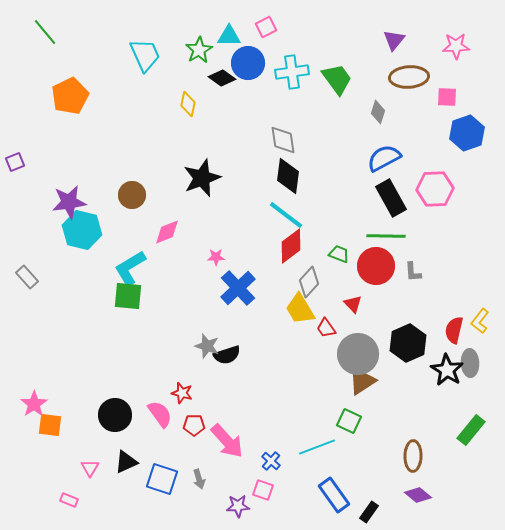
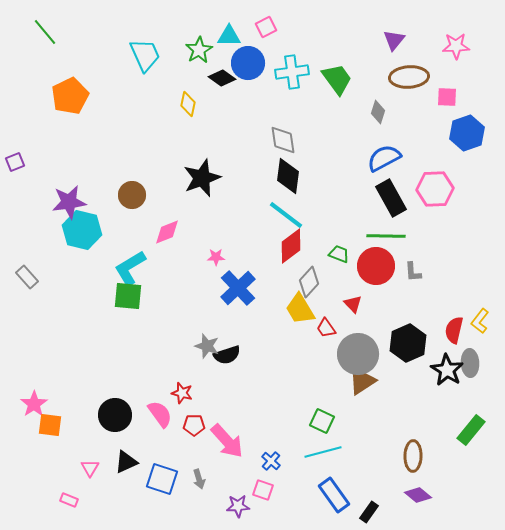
green square at (349, 421): moved 27 px left
cyan line at (317, 447): moved 6 px right, 5 px down; rotated 6 degrees clockwise
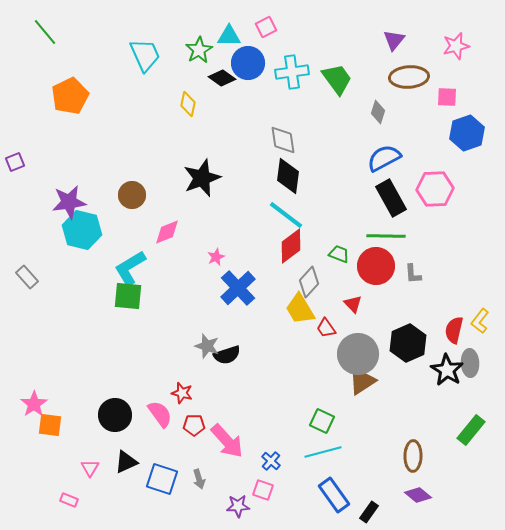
pink star at (456, 46): rotated 12 degrees counterclockwise
pink star at (216, 257): rotated 24 degrees counterclockwise
gray L-shape at (413, 272): moved 2 px down
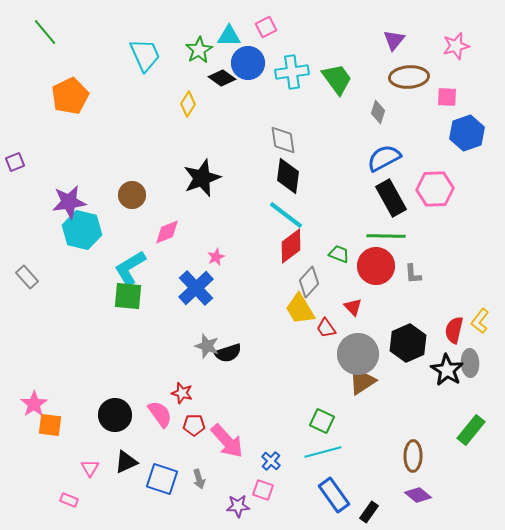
yellow diamond at (188, 104): rotated 20 degrees clockwise
blue cross at (238, 288): moved 42 px left
red triangle at (353, 304): moved 3 px down
black semicircle at (227, 355): moved 1 px right, 2 px up
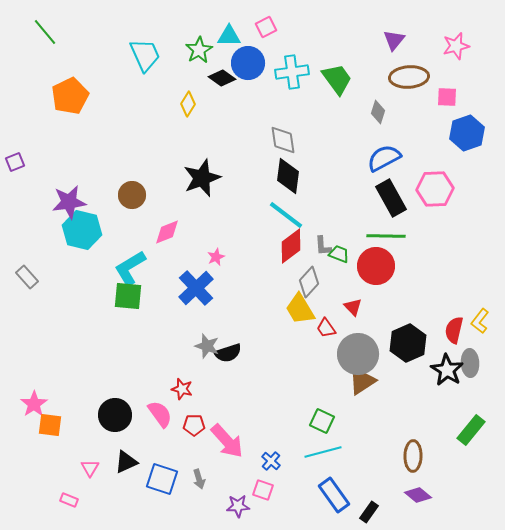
gray L-shape at (413, 274): moved 90 px left, 28 px up
red star at (182, 393): moved 4 px up
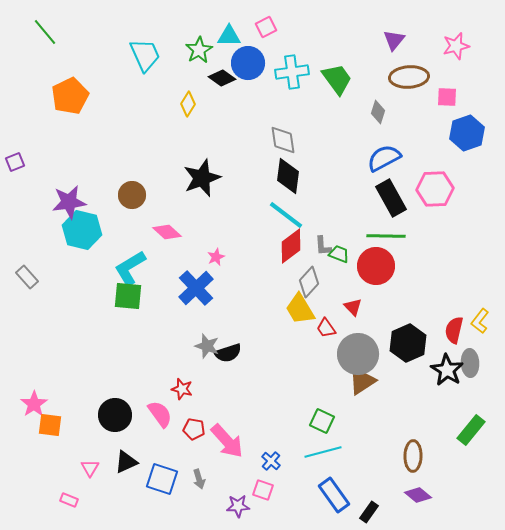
pink diamond at (167, 232): rotated 64 degrees clockwise
red pentagon at (194, 425): moved 4 px down; rotated 10 degrees clockwise
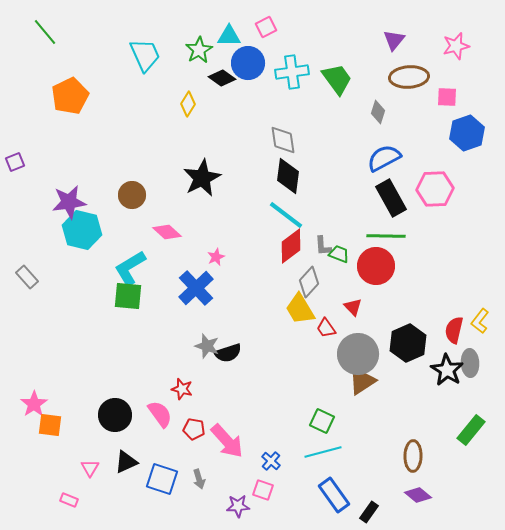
black star at (202, 178): rotated 6 degrees counterclockwise
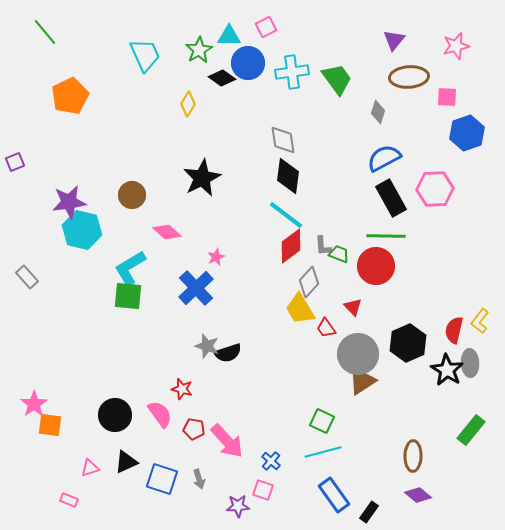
pink triangle at (90, 468): rotated 42 degrees clockwise
